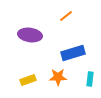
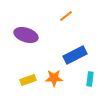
purple ellipse: moved 4 px left; rotated 10 degrees clockwise
blue rectangle: moved 2 px right, 2 px down; rotated 10 degrees counterclockwise
orange star: moved 4 px left, 1 px down
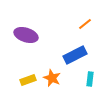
orange line: moved 19 px right, 8 px down
orange star: moved 2 px left; rotated 24 degrees clockwise
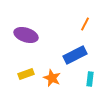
orange line: rotated 24 degrees counterclockwise
yellow rectangle: moved 2 px left, 6 px up
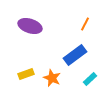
purple ellipse: moved 4 px right, 9 px up
blue rectangle: rotated 10 degrees counterclockwise
cyan rectangle: rotated 40 degrees clockwise
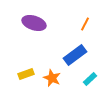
purple ellipse: moved 4 px right, 3 px up
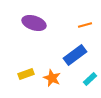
orange line: moved 1 px down; rotated 48 degrees clockwise
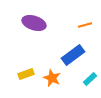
blue rectangle: moved 2 px left
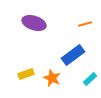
orange line: moved 1 px up
